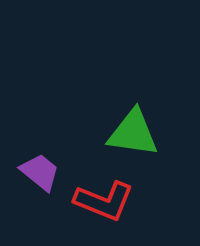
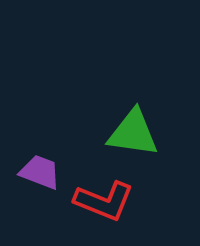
purple trapezoid: rotated 18 degrees counterclockwise
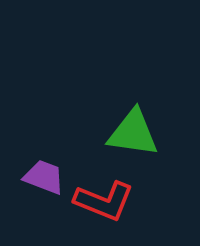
purple trapezoid: moved 4 px right, 5 px down
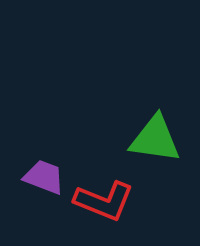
green triangle: moved 22 px right, 6 px down
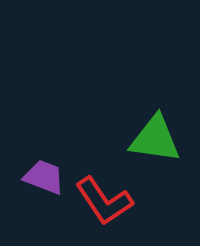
red L-shape: rotated 34 degrees clockwise
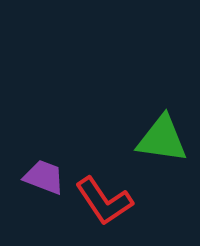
green triangle: moved 7 px right
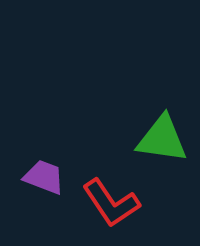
red L-shape: moved 7 px right, 2 px down
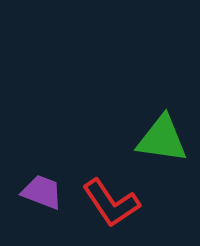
purple trapezoid: moved 2 px left, 15 px down
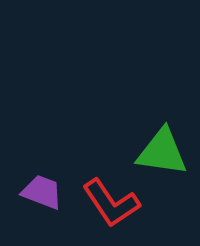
green triangle: moved 13 px down
